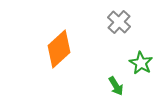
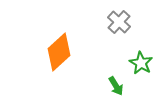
orange diamond: moved 3 px down
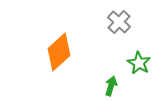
green star: moved 2 px left
green arrow: moved 5 px left; rotated 132 degrees counterclockwise
